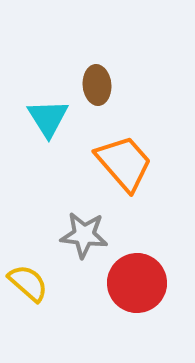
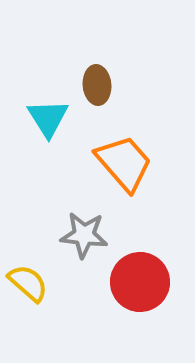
red circle: moved 3 px right, 1 px up
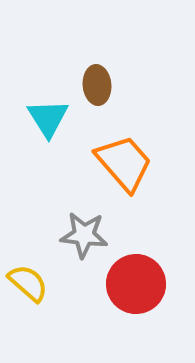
red circle: moved 4 px left, 2 px down
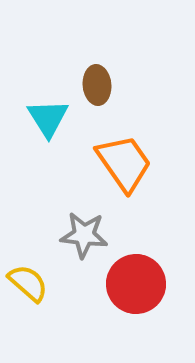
orange trapezoid: rotated 6 degrees clockwise
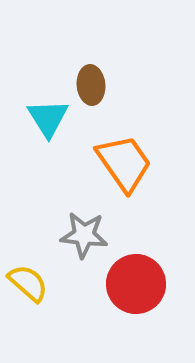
brown ellipse: moved 6 px left
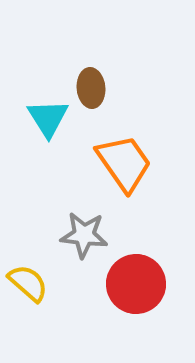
brown ellipse: moved 3 px down
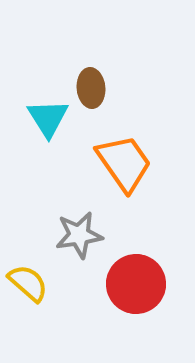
gray star: moved 5 px left; rotated 15 degrees counterclockwise
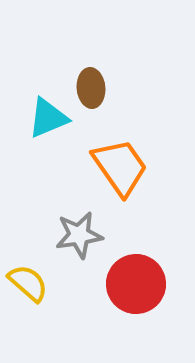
cyan triangle: rotated 39 degrees clockwise
orange trapezoid: moved 4 px left, 4 px down
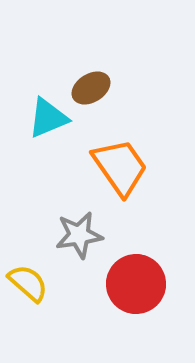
brown ellipse: rotated 63 degrees clockwise
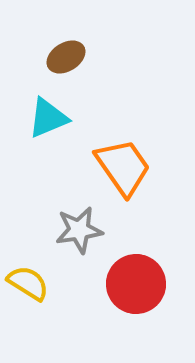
brown ellipse: moved 25 px left, 31 px up
orange trapezoid: moved 3 px right
gray star: moved 5 px up
yellow semicircle: rotated 9 degrees counterclockwise
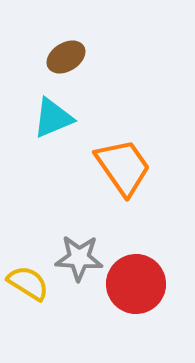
cyan triangle: moved 5 px right
gray star: moved 28 px down; rotated 12 degrees clockwise
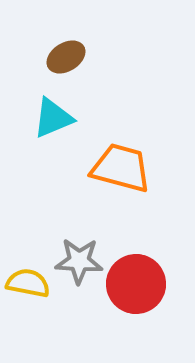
orange trapezoid: moved 2 px left, 1 px down; rotated 40 degrees counterclockwise
gray star: moved 3 px down
yellow semicircle: rotated 21 degrees counterclockwise
